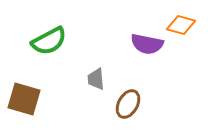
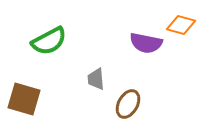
purple semicircle: moved 1 px left, 1 px up
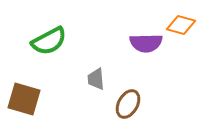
purple semicircle: rotated 12 degrees counterclockwise
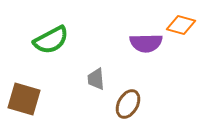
green semicircle: moved 2 px right, 1 px up
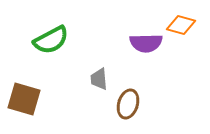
gray trapezoid: moved 3 px right
brown ellipse: rotated 12 degrees counterclockwise
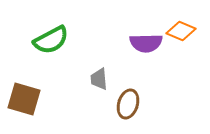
orange diamond: moved 6 px down; rotated 8 degrees clockwise
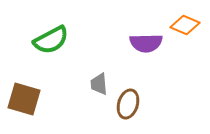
orange diamond: moved 4 px right, 6 px up
gray trapezoid: moved 5 px down
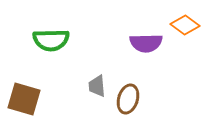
orange diamond: rotated 12 degrees clockwise
green semicircle: rotated 27 degrees clockwise
gray trapezoid: moved 2 px left, 2 px down
brown ellipse: moved 5 px up
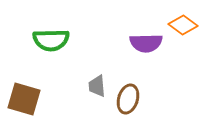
orange diamond: moved 2 px left
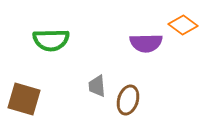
brown ellipse: moved 1 px down
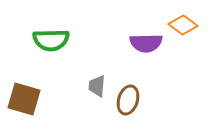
gray trapezoid: rotated 10 degrees clockwise
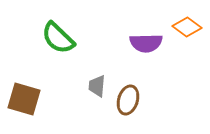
orange diamond: moved 4 px right, 2 px down
green semicircle: moved 7 px right, 2 px up; rotated 45 degrees clockwise
